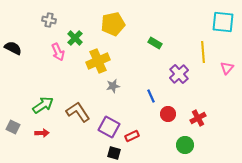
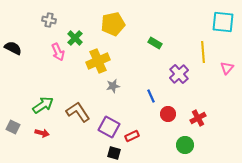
red arrow: rotated 16 degrees clockwise
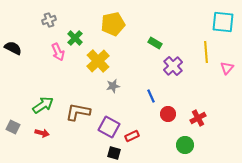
gray cross: rotated 32 degrees counterclockwise
yellow line: moved 3 px right
yellow cross: rotated 20 degrees counterclockwise
purple cross: moved 6 px left, 8 px up
brown L-shape: rotated 45 degrees counterclockwise
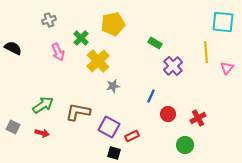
green cross: moved 6 px right
blue line: rotated 48 degrees clockwise
